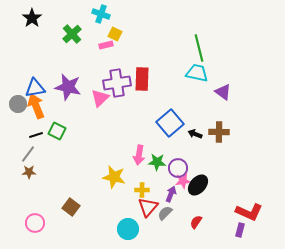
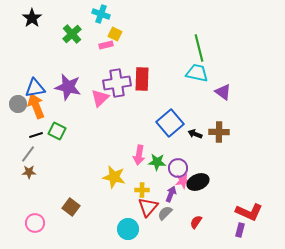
black ellipse: moved 3 px up; rotated 25 degrees clockwise
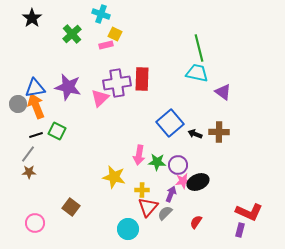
purple circle: moved 3 px up
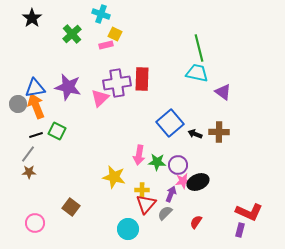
red triangle: moved 2 px left, 3 px up
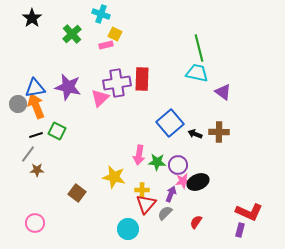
brown star: moved 8 px right, 2 px up
brown square: moved 6 px right, 14 px up
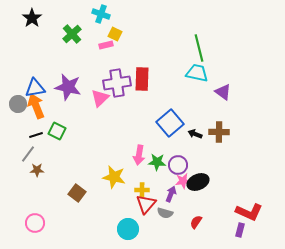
gray semicircle: rotated 119 degrees counterclockwise
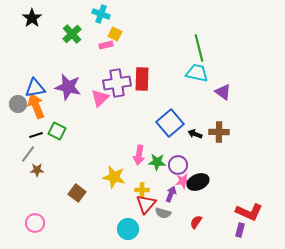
gray semicircle: moved 2 px left
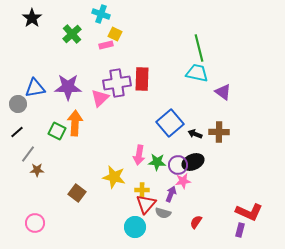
purple star: rotated 12 degrees counterclockwise
orange arrow: moved 39 px right, 17 px down; rotated 25 degrees clockwise
black line: moved 19 px left, 3 px up; rotated 24 degrees counterclockwise
black ellipse: moved 5 px left, 20 px up
cyan circle: moved 7 px right, 2 px up
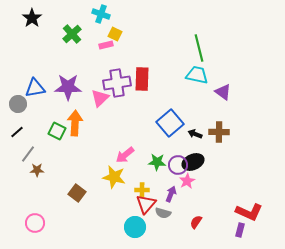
cyan trapezoid: moved 2 px down
pink arrow: moved 14 px left; rotated 42 degrees clockwise
pink star: moved 4 px right; rotated 21 degrees counterclockwise
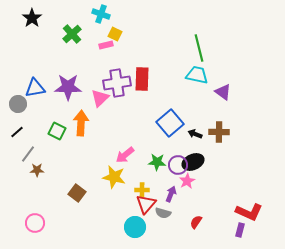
orange arrow: moved 6 px right
